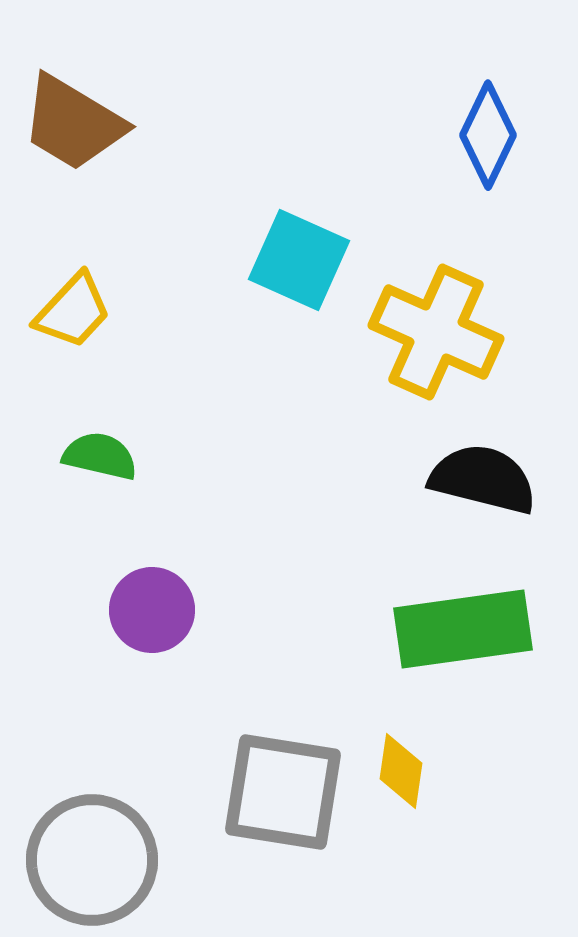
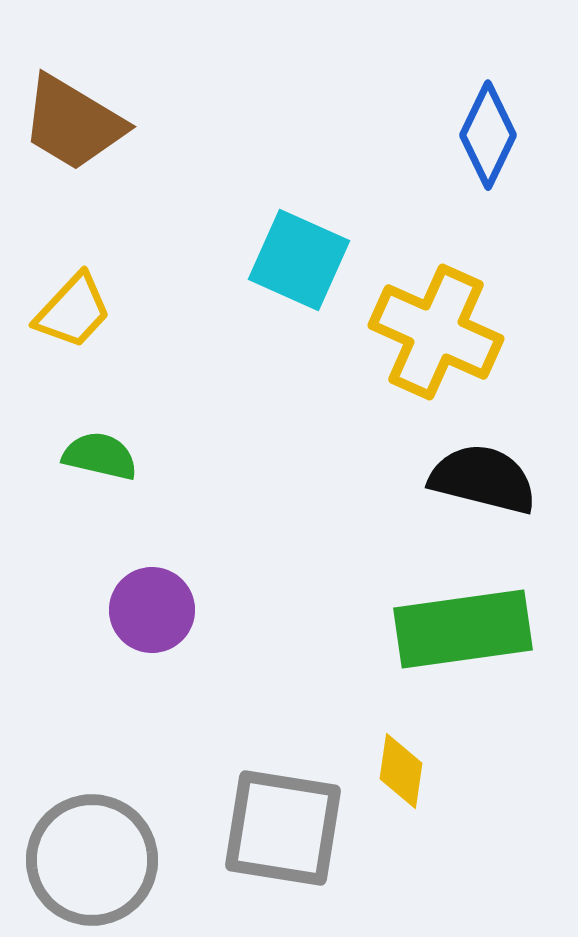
gray square: moved 36 px down
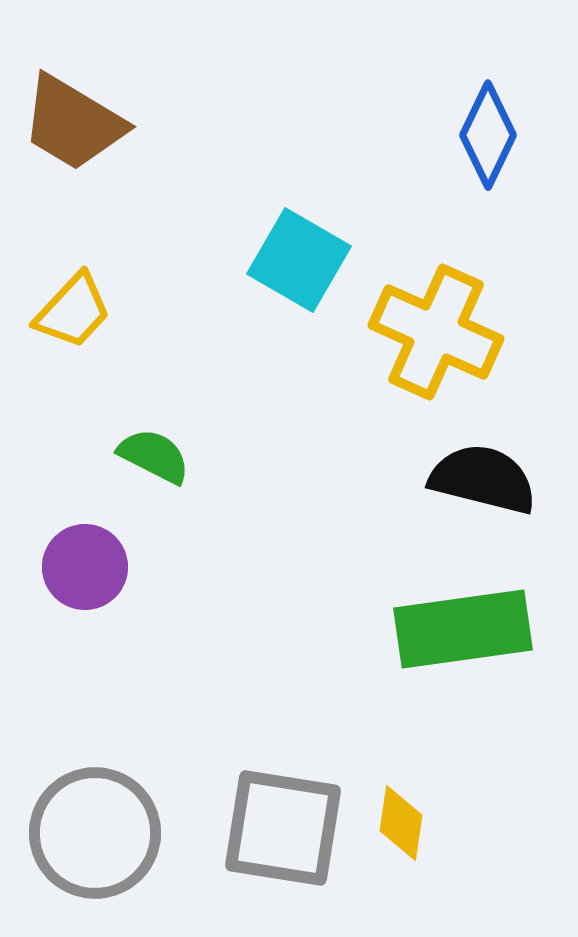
cyan square: rotated 6 degrees clockwise
green semicircle: moved 54 px right; rotated 14 degrees clockwise
purple circle: moved 67 px left, 43 px up
yellow diamond: moved 52 px down
gray circle: moved 3 px right, 27 px up
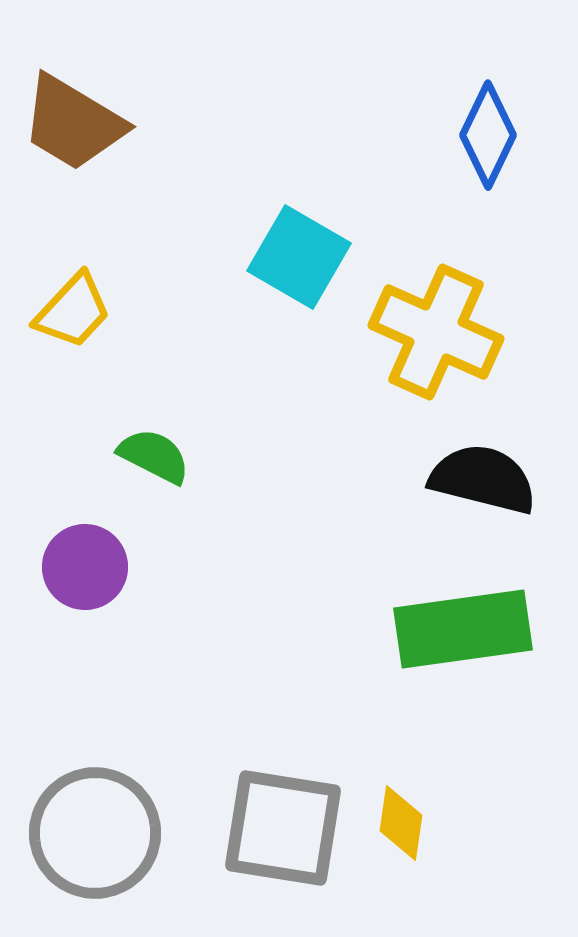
cyan square: moved 3 px up
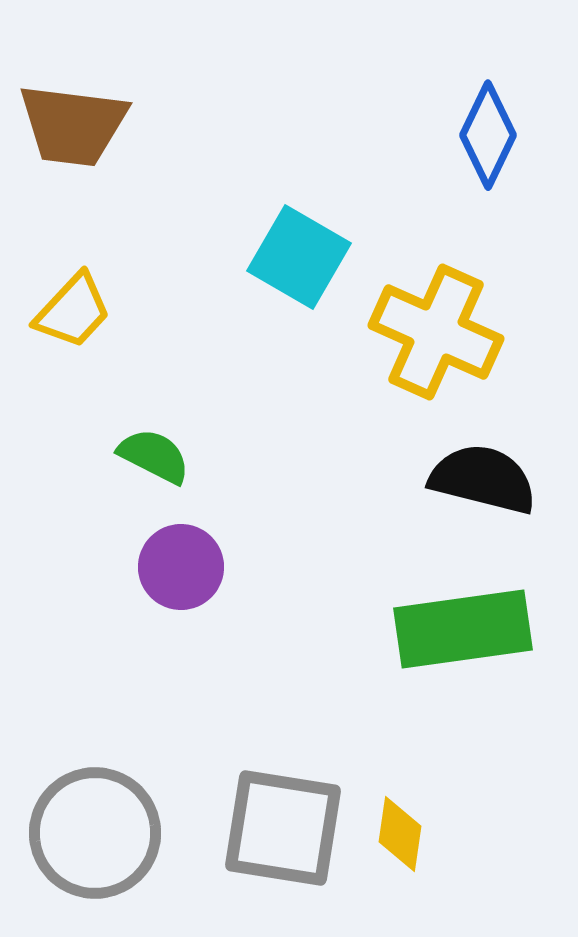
brown trapezoid: moved 2 px down; rotated 24 degrees counterclockwise
purple circle: moved 96 px right
yellow diamond: moved 1 px left, 11 px down
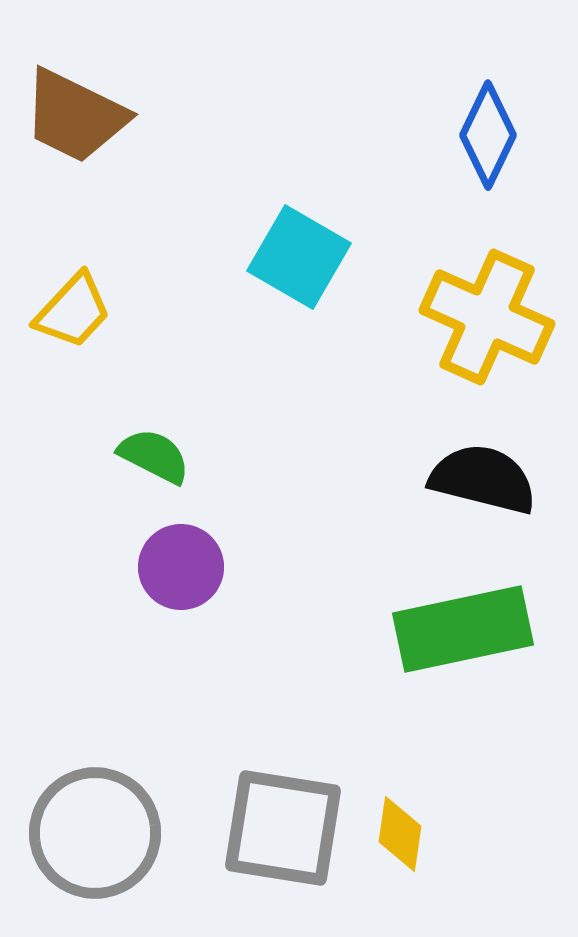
brown trapezoid: moved 2 px right, 9 px up; rotated 19 degrees clockwise
yellow cross: moved 51 px right, 15 px up
green rectangle: rotated 4 degrees counterclockwise
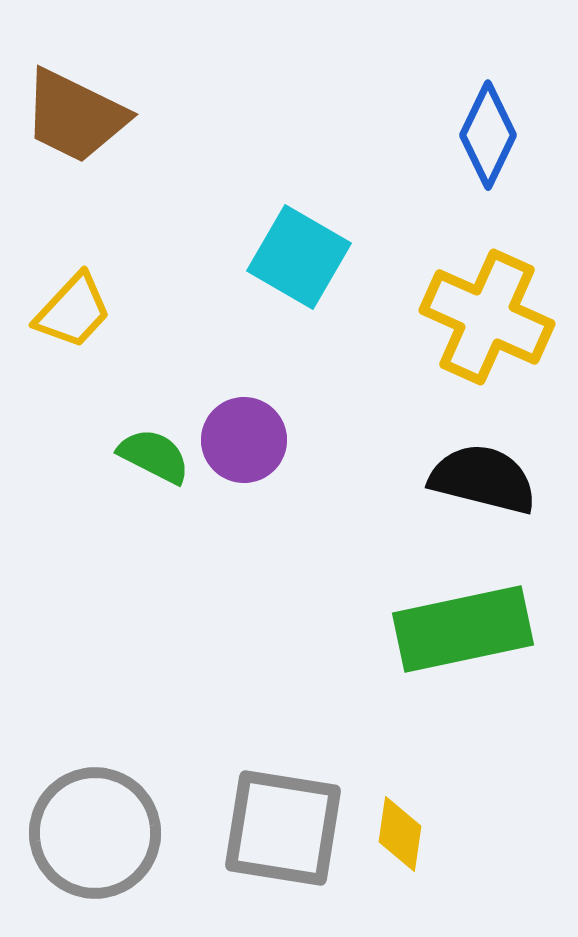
purple circle: moved 63 px right, 127 px up
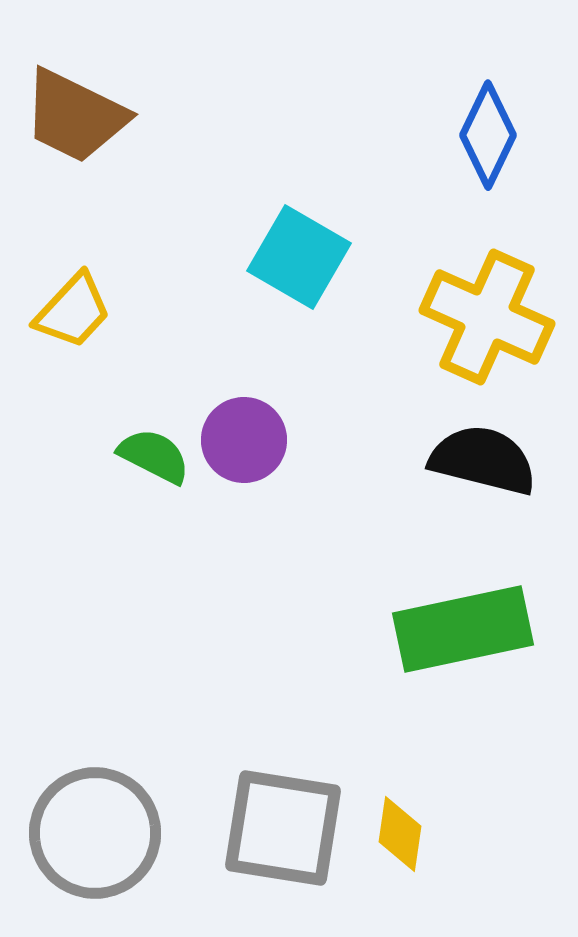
black semicircle: moved 19 px up
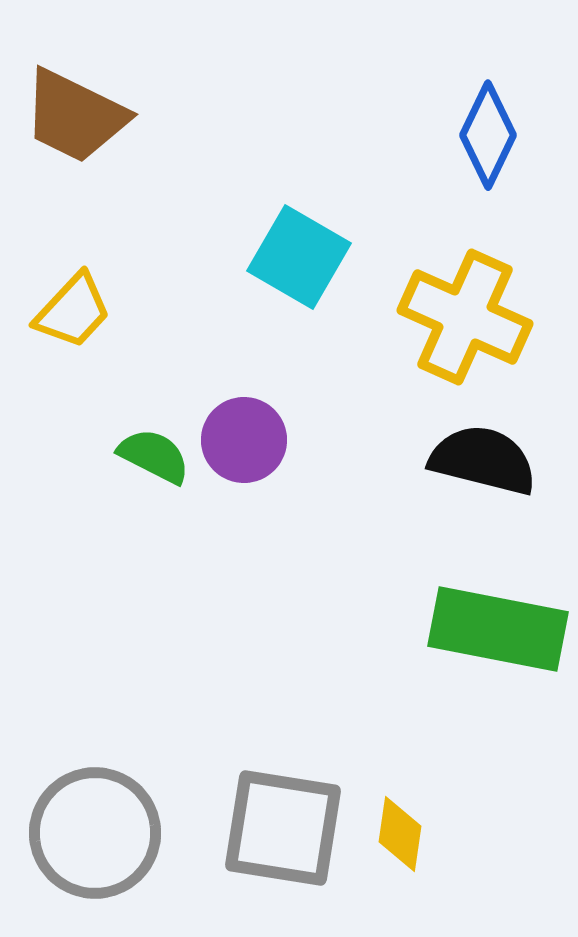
yellow cross: moved 22 px left
green rectangle: moved 35 px right; rotated 23 degrees clockwise
